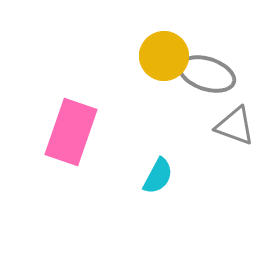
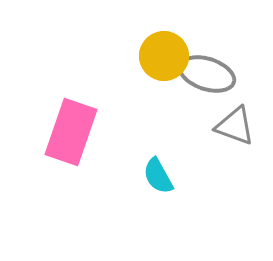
cyan semicircle: rotated 123 degrees clockwise
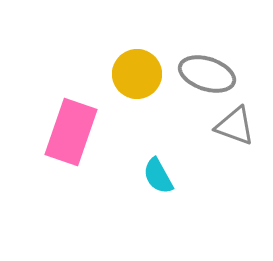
yellow circle: moved 27 px left, 18 px down
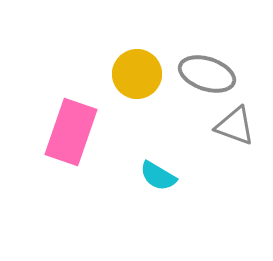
cyan semicircle: rotated 30 degrees counterclockwise
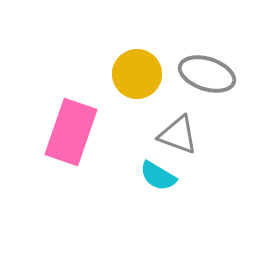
gray triangle: moved 57 px left, 9 px down
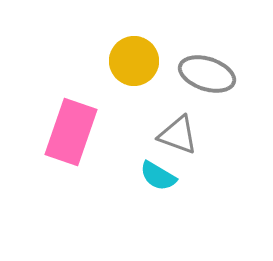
yellow circle: moved 3 px left, 13 px up
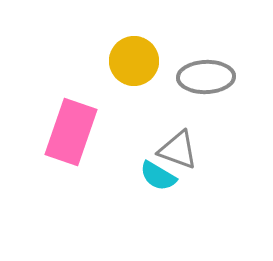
gray ellipse: moved 1 px left, 3 px down; rotated 20 degrees counterclockwise
gray triangle: moved 15 px down
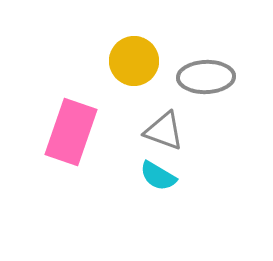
gray triangle: moved 14 px left, 19 px up
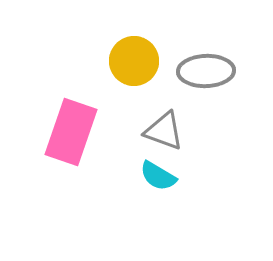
gray ellipse: moved 6 px up
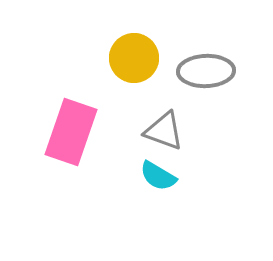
yellow circle: moved 3 px up
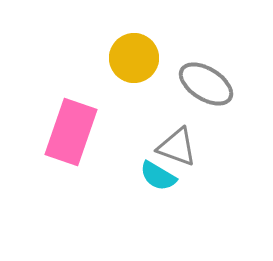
gray ellipse: moved 13 px down; rotated 34 degrees clockwise
gray triangle: moved 13 px right, 16 px down
